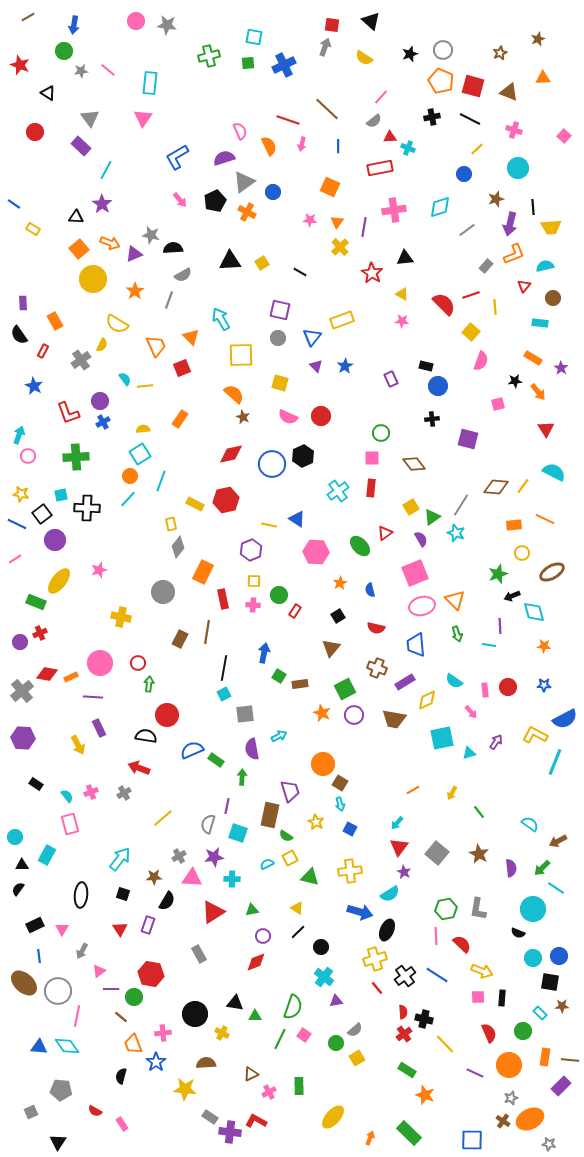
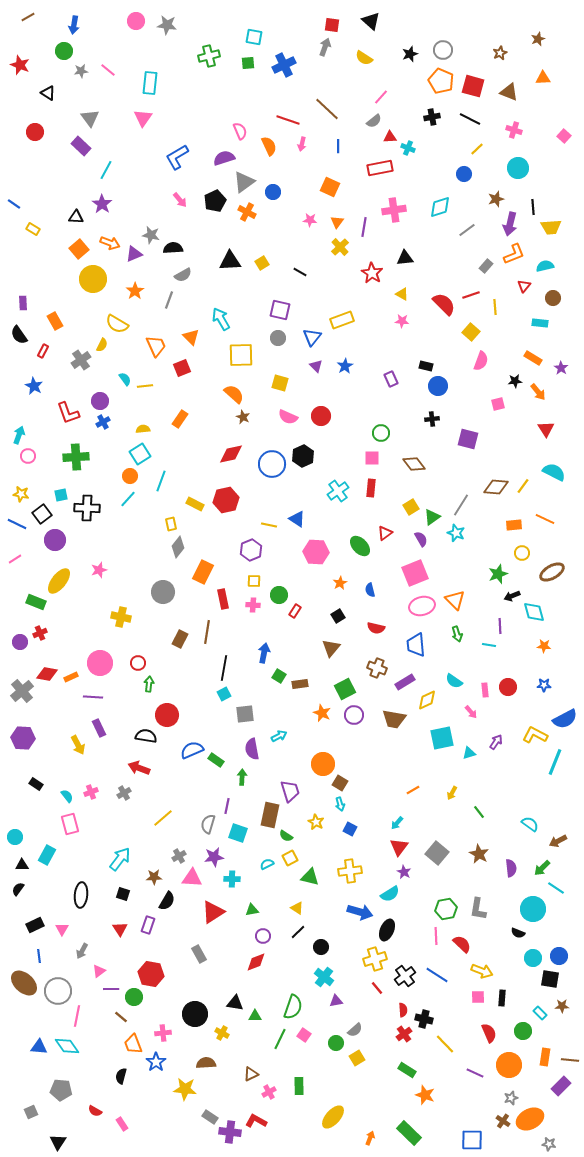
black square at (550, 982): moved 3 px up
red semicircle at (403, 1012): moved 2 px up
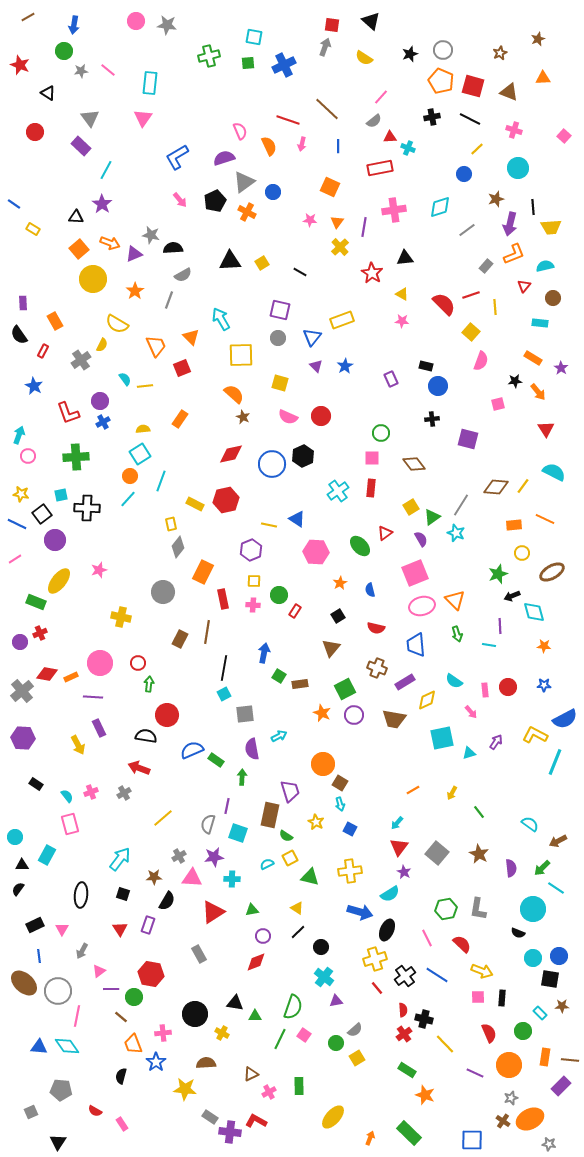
pink line at (436, 936): moved 9 px left, 2 px down; rotated 24 degrees counterclockwise
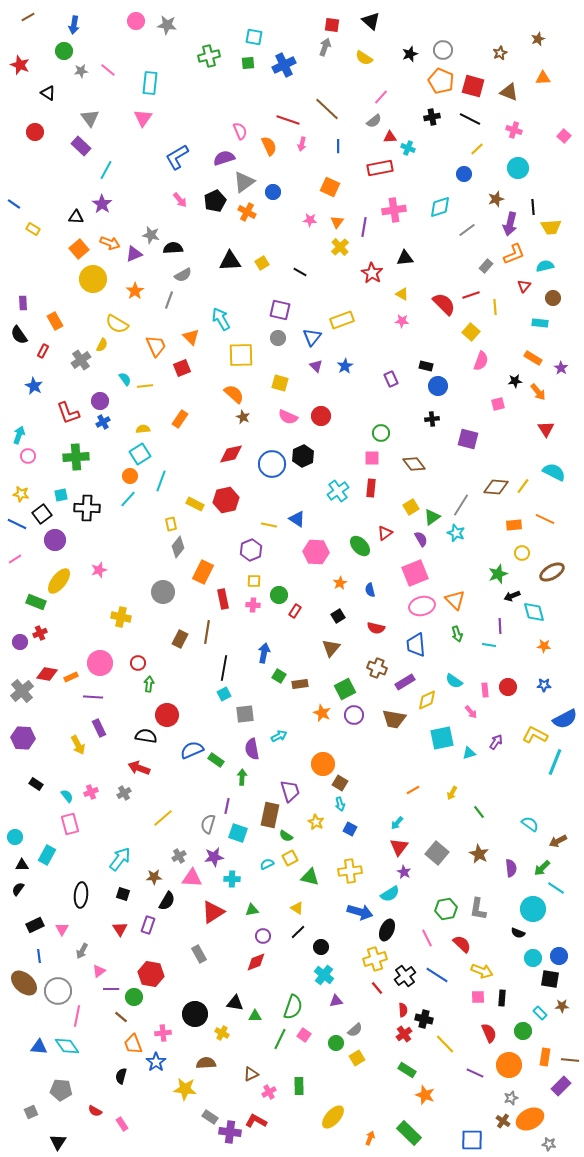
cyan cross at (324, 977): moved 2 px up
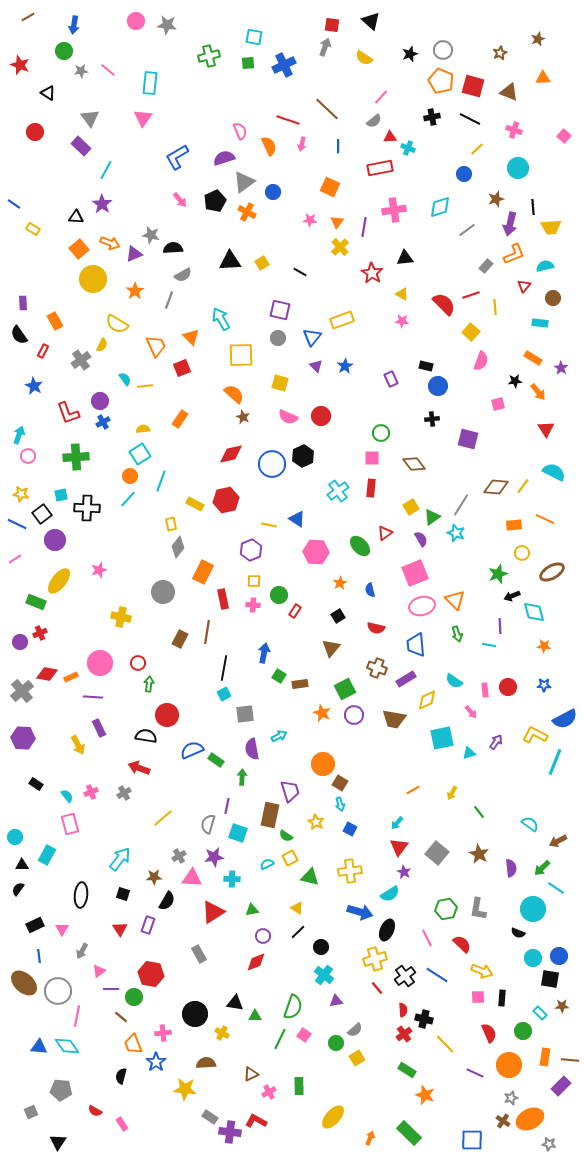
purple rectangle at (405, 682): moved 1 px right, 3 px up
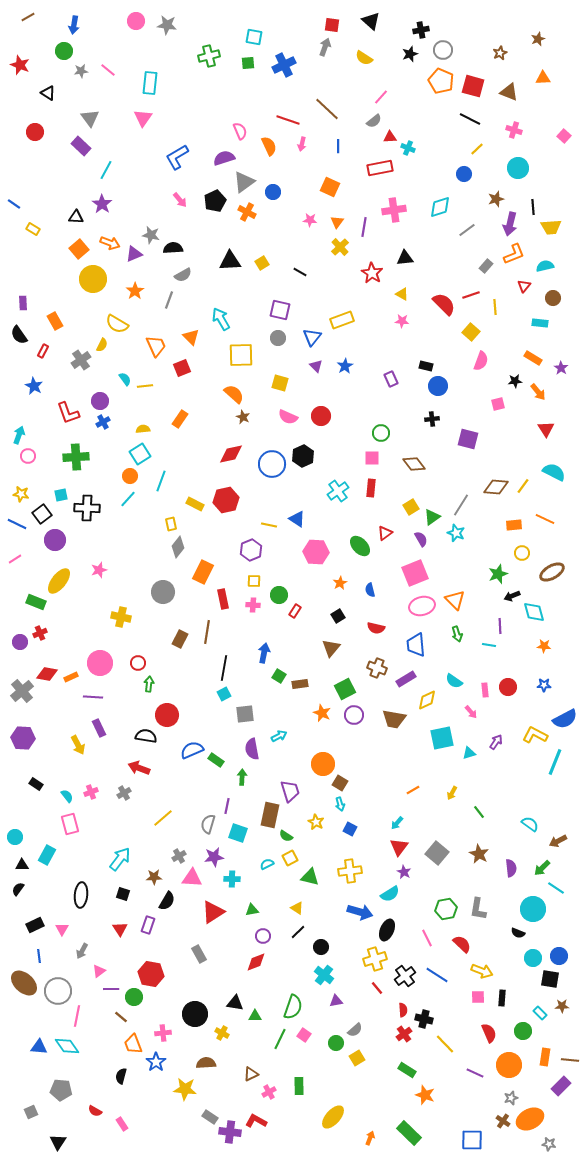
black cross at (432, 117): moved 11 px left, 87 px up
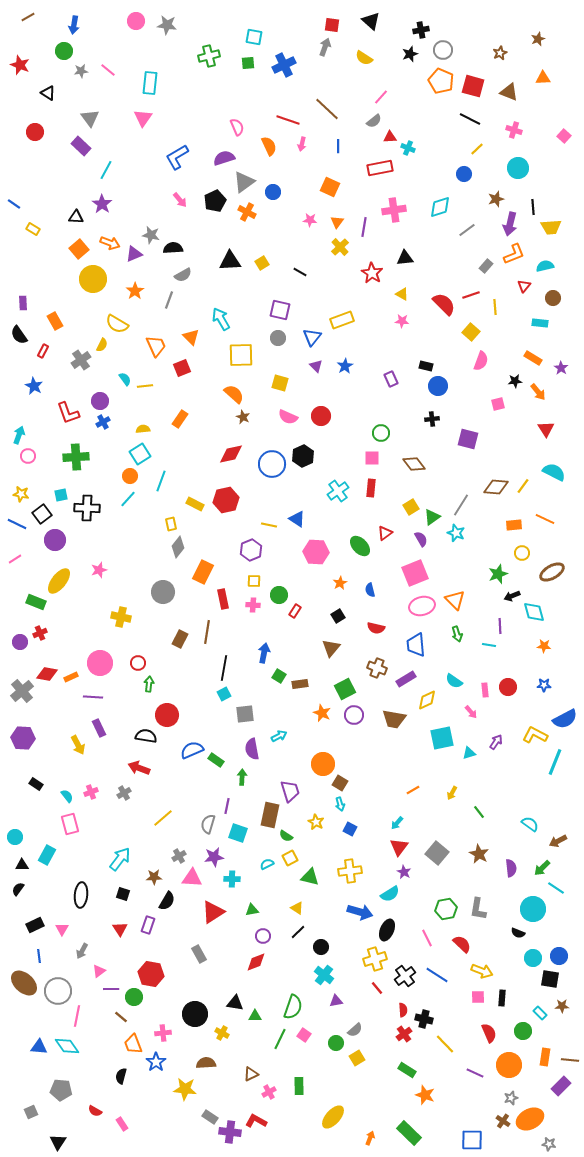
pink semicircle at (240, 131): moved 3 px left, 4 px up
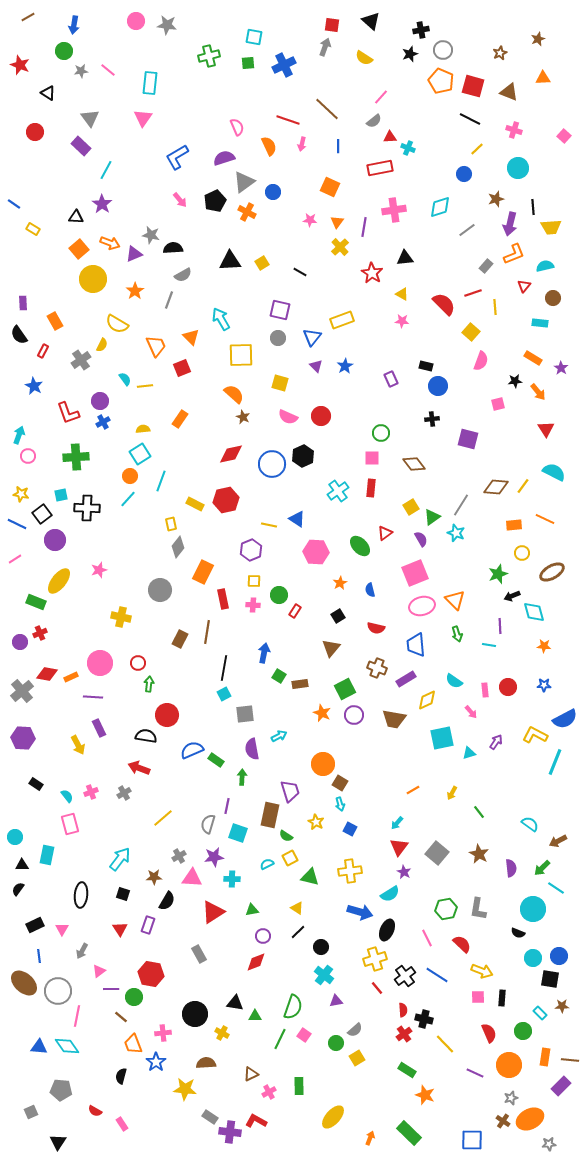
red line at (471, 295): moved 2 px right, 2 px up
gray circle at (163, 592): moved 3 px left, 2 px up
cyan rectangle at (47, 855): rotated 18 degrees counterclockwise
gray star at (549, 1144): rotated 16 degrees counterclockwise
